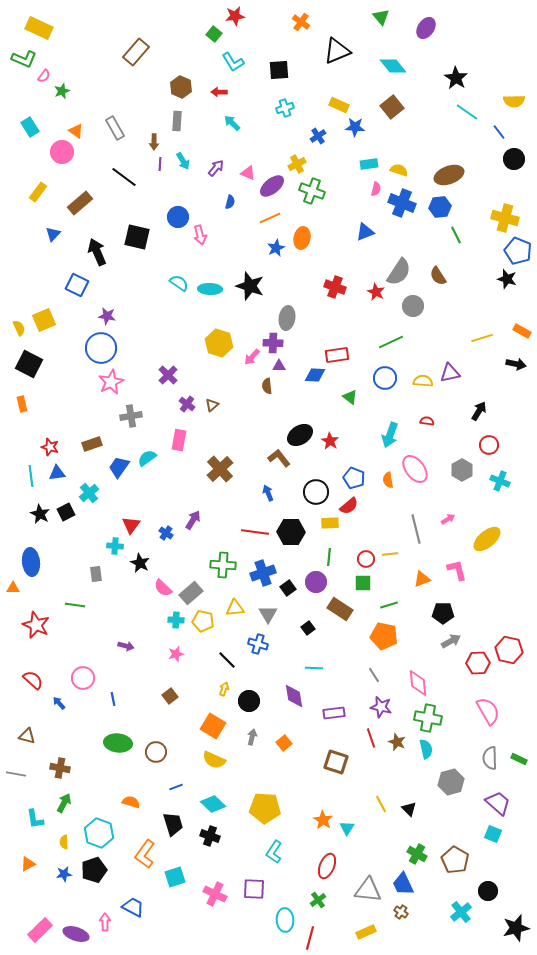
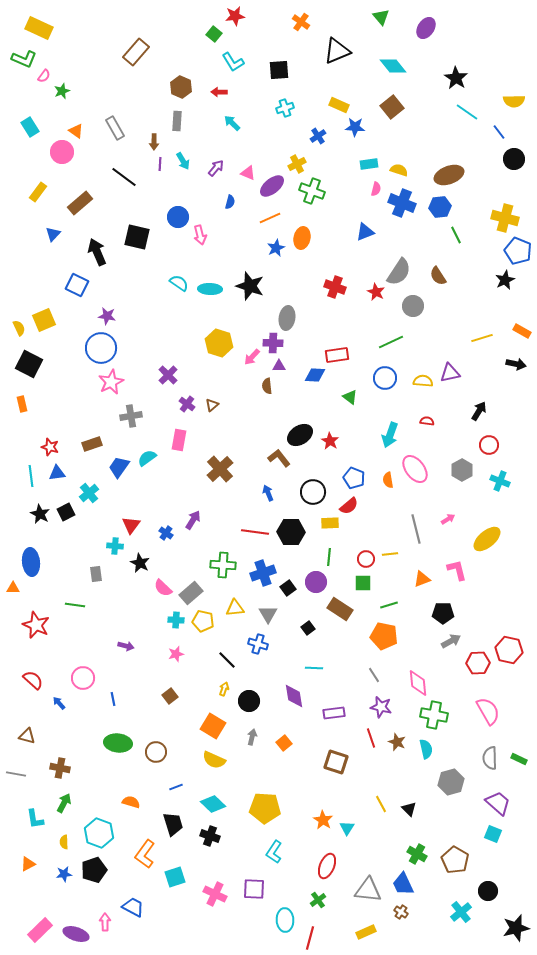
black star at (507, 279): moved 2 px left, 1 px down; rotated 30 degrees clockwise
black circle at (316, 492): moved 3 px left
green cross at (428, 718): moved 6 px right, 3 px up
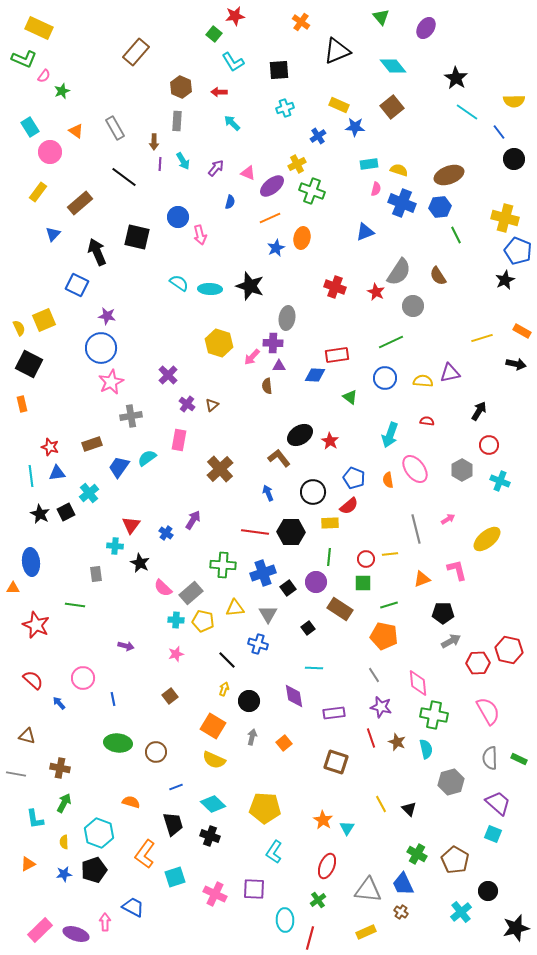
pink circle at (62, 152): moved 12 px left
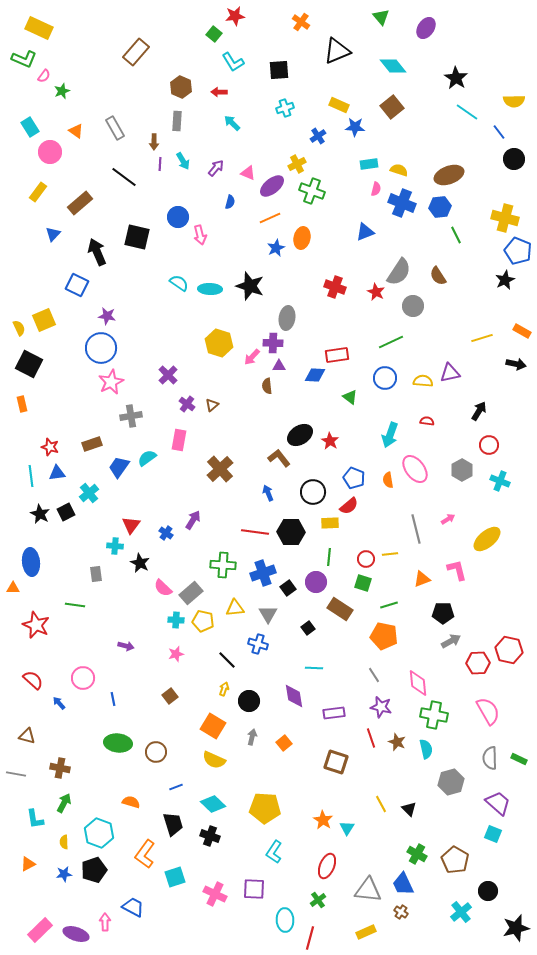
green square at (363, 583): rotated 18 degrees clockwise
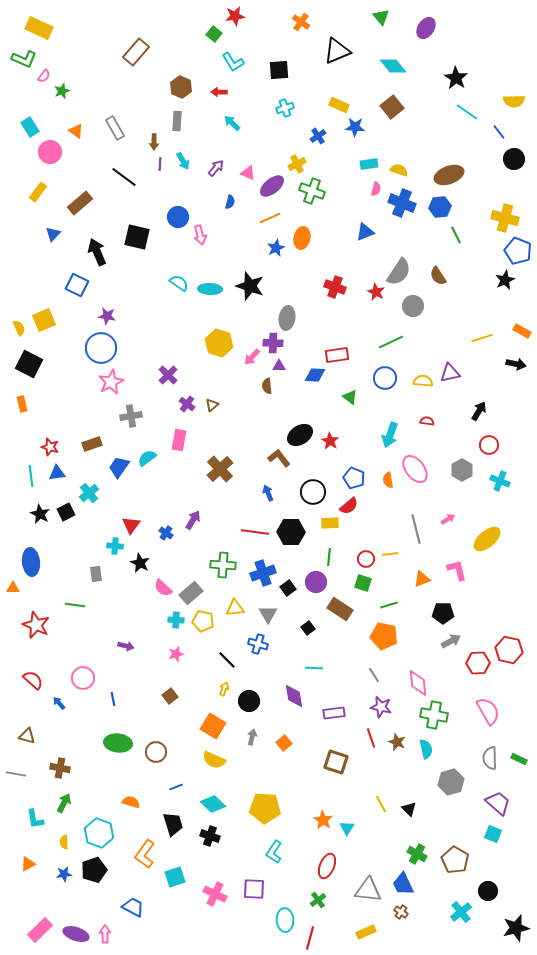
pink arrow at (105, 922): moved 12 px down
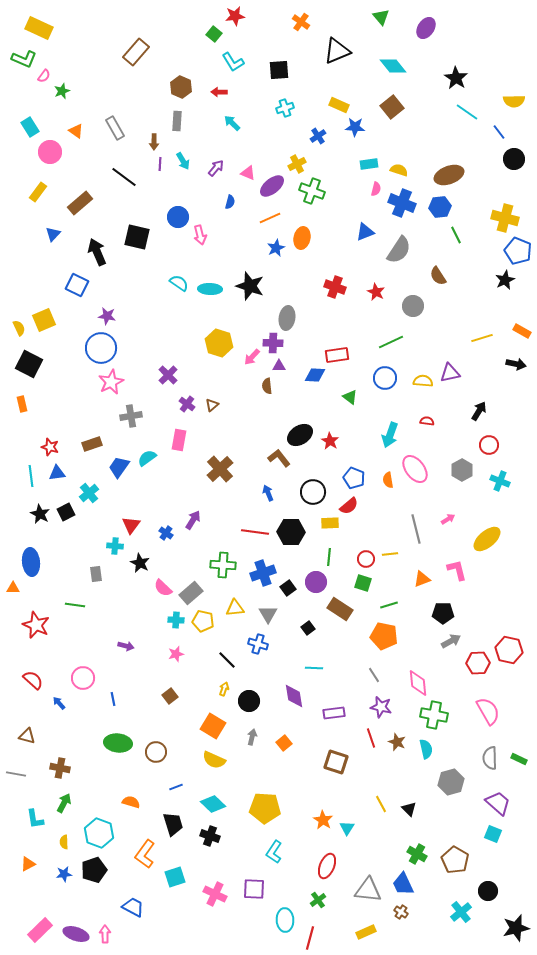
gray semicircle at (399, 272): moved 22 px up
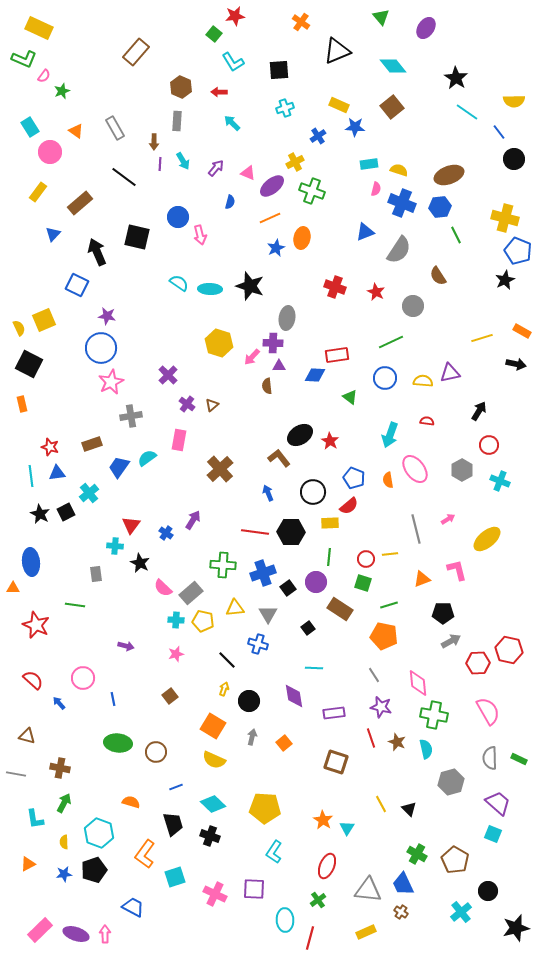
yellow cross at (297, 164): moved 2 px left, 2 px up
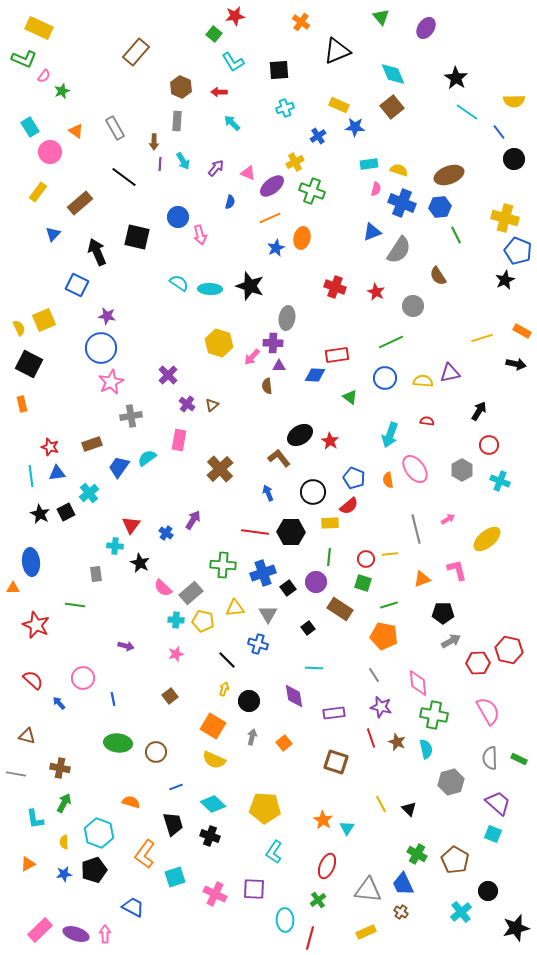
cyan diamond at (393, 66): moved 8 px down; rotated 16 degrees clockwise
blue triangle at (365, 232): moved 7 px right
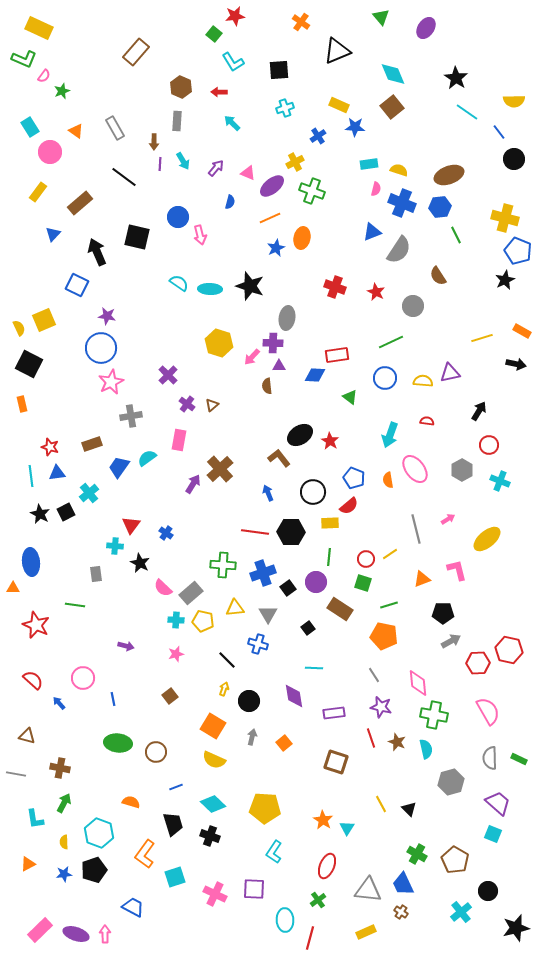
purple arrow at (193, 520): moved 36 px up
yellow line at (390, 554): rotated 28 degrees counterclockwise
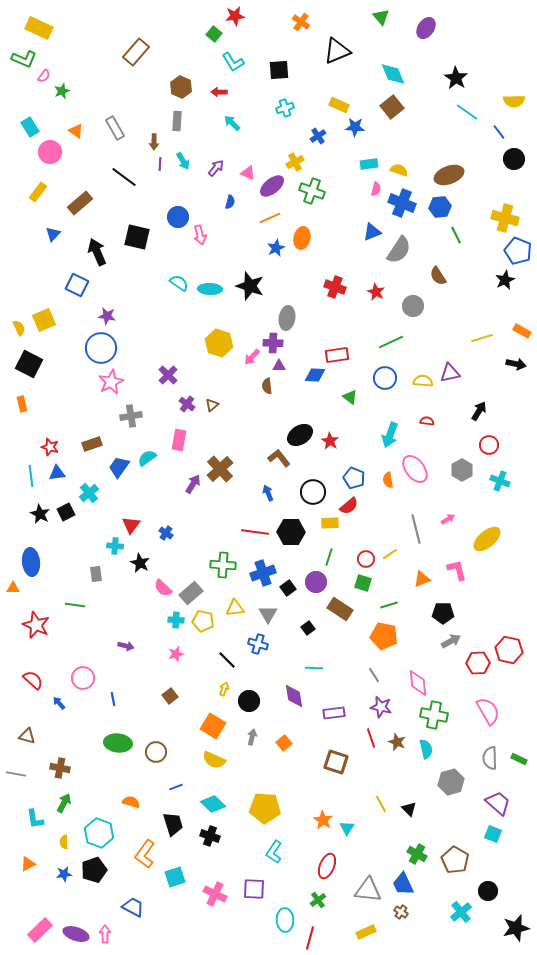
green line at (329, 557): rotated 12 degrees clockwise
